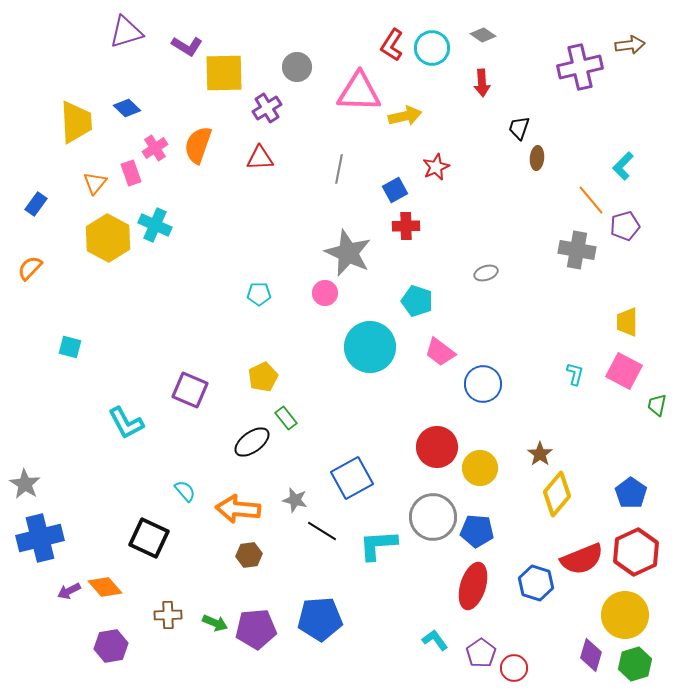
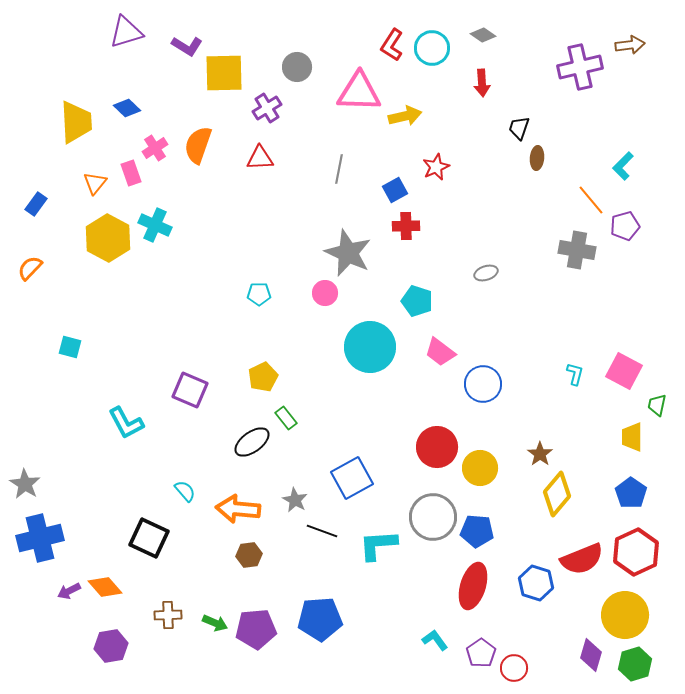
yellow trapezoid at (627, 322): moved 5 px right, 115 px down
gray star at (295, 500): rotated 15 degrees clockwise
black line at (322, 531): rotated 12 degrees counterclockwise
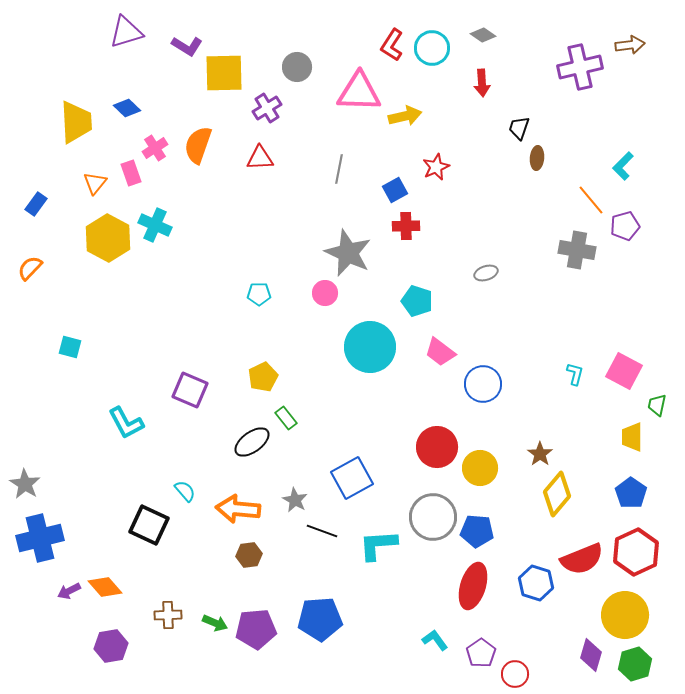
black square at (149, 538): moved 13 px up
red circle at (514, 668): moved 1 px right, 6 px down
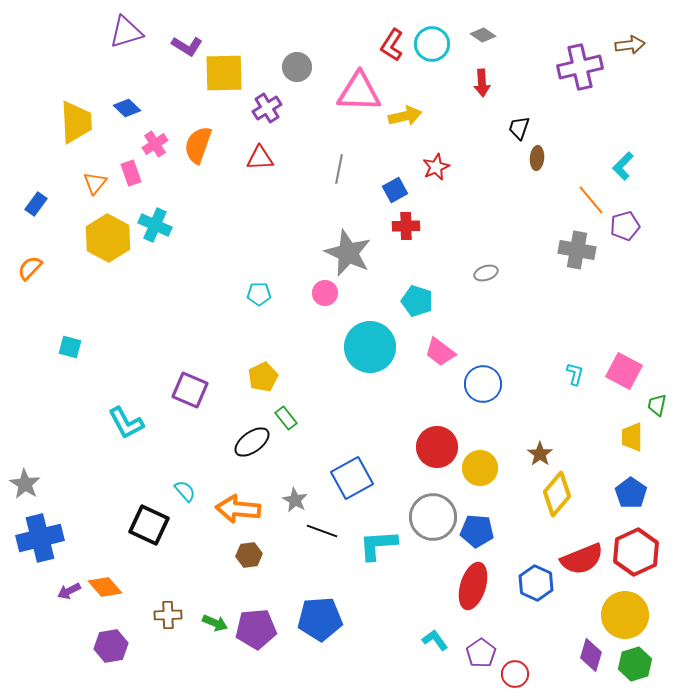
cyan circle at (432, 48): moved 4 px up
pink cross at (155, 148): moved 4 px up
blue hexagon at (536, 583): rotated 8 degrees clockwise
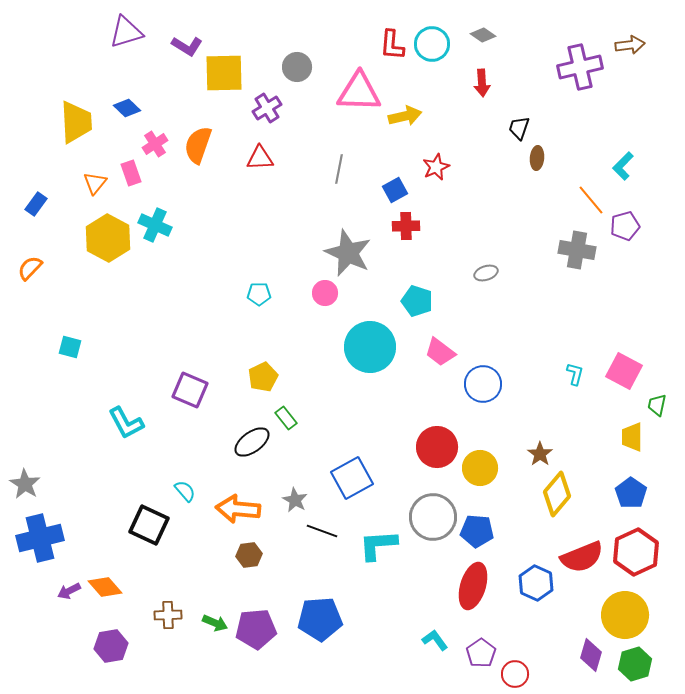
red L-shape at (392, 45): rotated 28 degrees counterclockwise
red semicircle at (582, 559): moved 2 px up
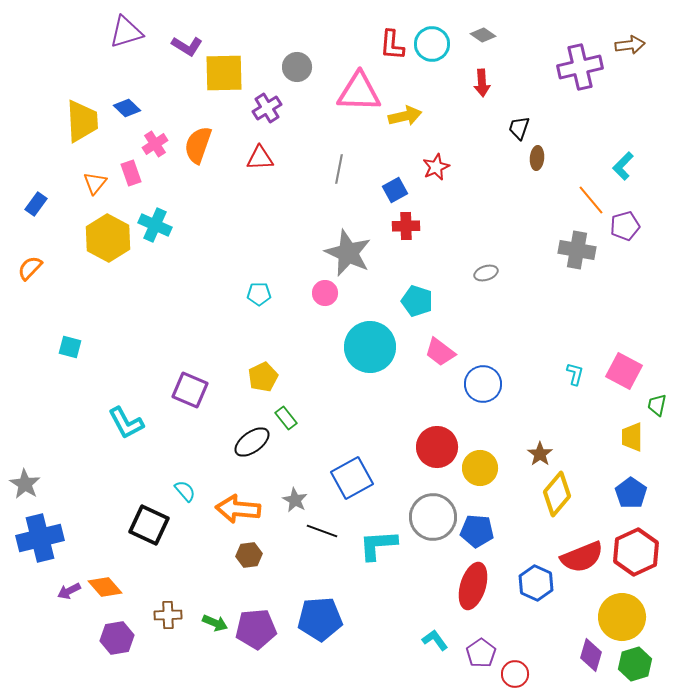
yellow trapezoid at (76, 122): moved 6 px right, 1 px up
yellow circle at (625, 615): moved 3 px left, 2 px down
purple hexagon at (111, 646): moved 6 px right, 8 px up
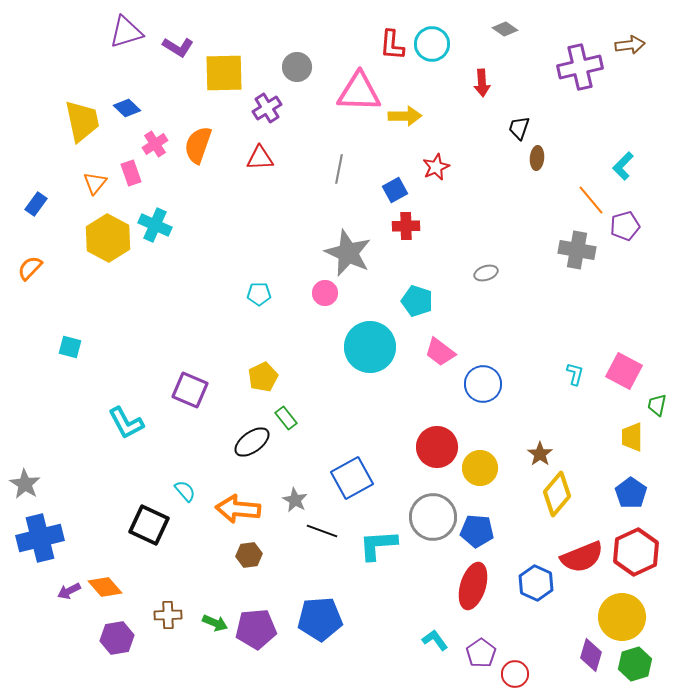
gray diamond at (483, 35): moved 22 px right, 6 px up
purple L-shape at (187, 46): moved 9 px left, 1 px down
yellow arrow at (405, 116): rotated 12 degrees clockwise
yellow trapezoid at (82, 121): rotated 9 degrees counterclockwise
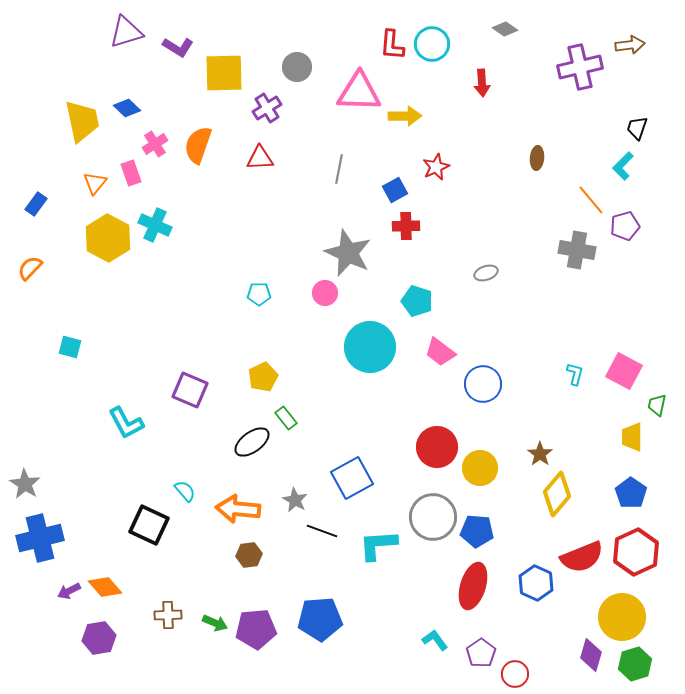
black trapezoid at (519, 128): moved 118 px right
purple hexagon at (117, 638): moved 18 px left
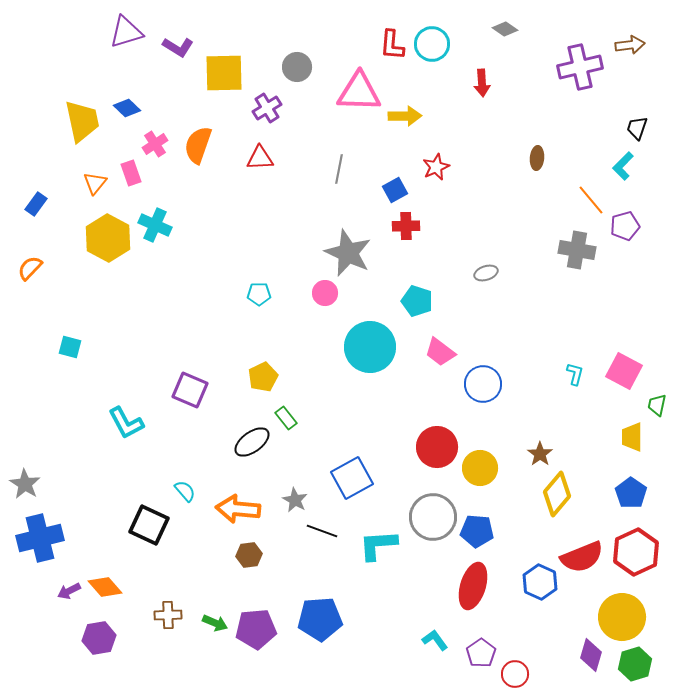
blue hexagon at (536, 583): moved 4 px right, 1 px up
